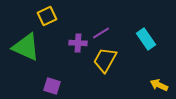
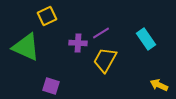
purple square: moved 1 px left
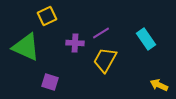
purple cross: moved 3 px left
purple square: moved 1 px left, 4 px up
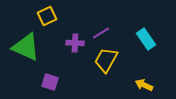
yellow trapezoid: moved 1 px right
yellow arrow: moved 15 px left
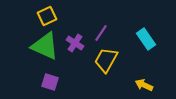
purple line: rotated 24 degrees counterclockwise
purple cross: rotated 30 degrees clockwise
green triangle: moved 19 px right, 1 px up
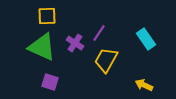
yellow square: rotated 24 degrees clockwise
purple line: moved 2 px left
green triangle: moved 3 px left, 1 px down
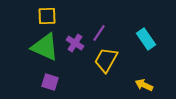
green triangle: moved 3 px right
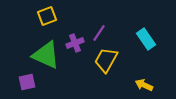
yellow square: rotated 18 degrees counterclockwise
purple cross: rotated 36 degrees clockwise
green triangle: moved 1 px right, 8 px down
purple square: moved 23 px left; rotated 30 degrees counterclockwise
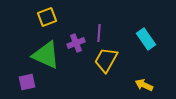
yellow square: moved 1 px down
purple line: rotated 30 degrees counterclockwise
purple cross: moved 1 px right
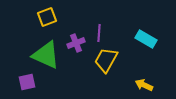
cyan rectangle: rotated 25 degrees counterclockwise
